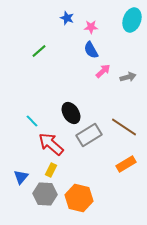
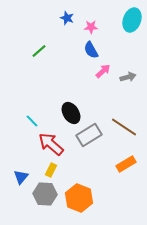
orange hexagon: rotated 8 degrees clockwise
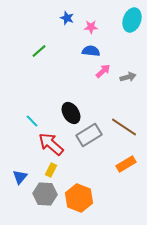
blue semicircle: moved 1 px down; rotated 126 degrees clockwise
blue triangle: moved 1 px left
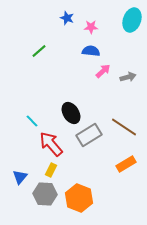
red arrow: rotated 8 degrees clockwise
